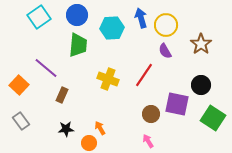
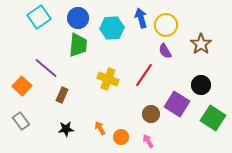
blue circle: moved 1 px right, 3 px down
orange square: moved 3 px right, 1 px down
purple square: rotated 20 degrees clockwise
orange circle: moved 32 px right, 6 px up
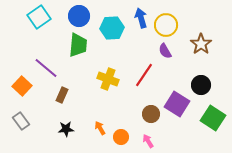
blue circle: moved 1 px right, 2 px up
